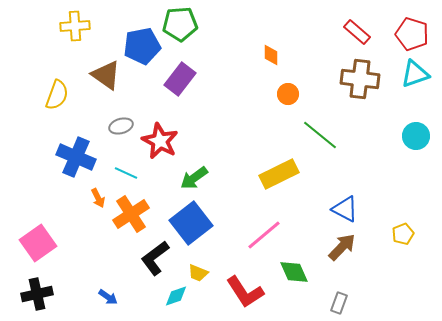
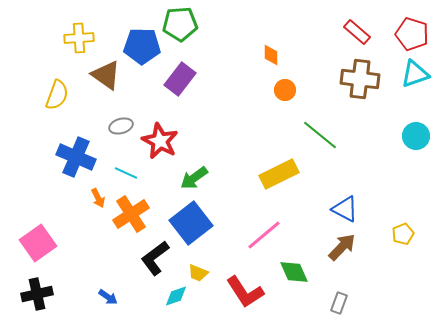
yellow cross: moved 4 px right, 12 px down
blue pentagon: rotated 12 degrees clockwise
orange circle: moved 3 px left, 4 px up
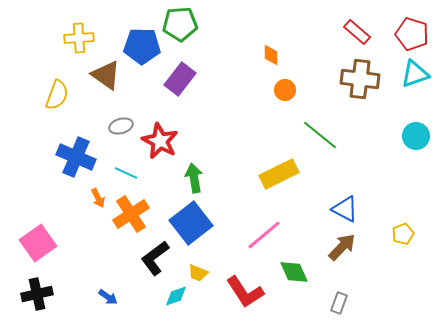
green arrow: rotated 116 degrees clockwise
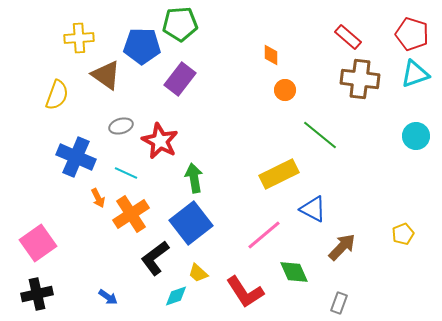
red rectangle: moved 9 px left, 5 px down
blue triangle: moved 32 px left
yellow trapezoid: rotated 20 degrees clockwise
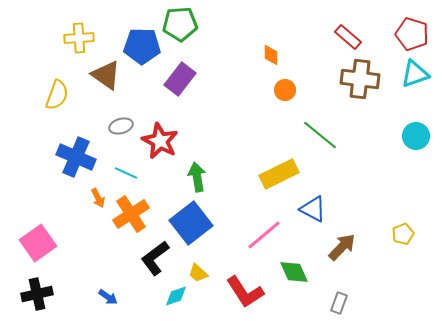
green arrow: moved 3 px right, 1 px up
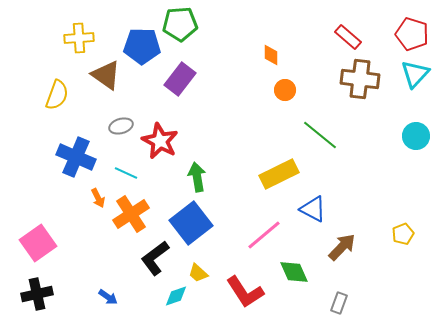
cyan triangle: rotated 28 degrees counterclockwise
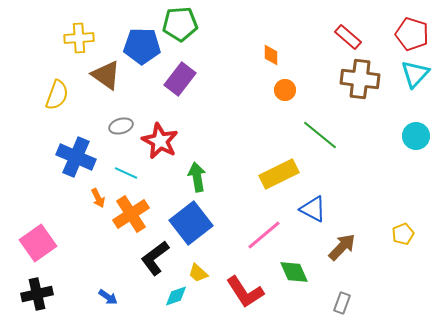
gray rectangle: moved 3 px right
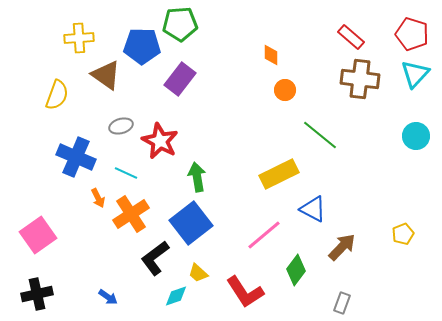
red rectangle: moved 3 px right
pink square: moved 8 px up
green diamond: moved 2 px right, 2 px up; rotated 60 degrees clockwise
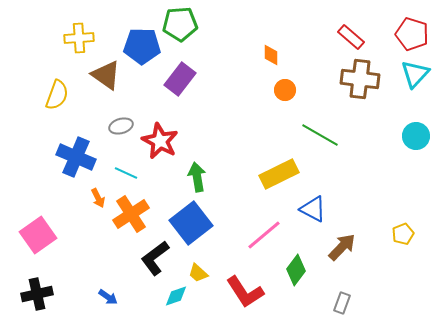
green line: rotated 9 degrees counterclockwise
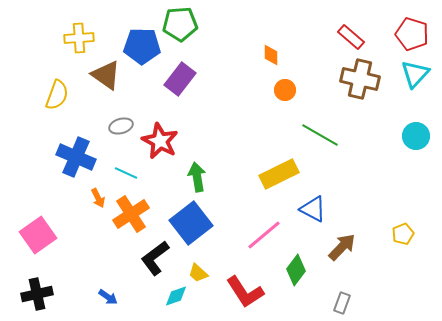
brown cross: rotated 6 degrees clockwise
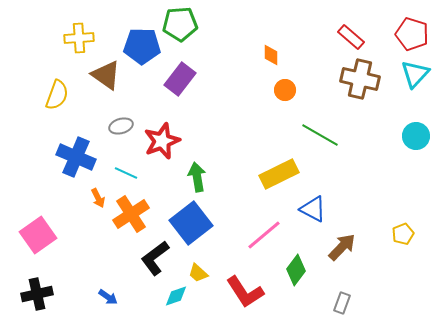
red star: moved 2 px right; rotated 24 degrees clockwise
